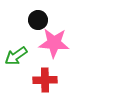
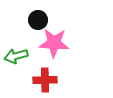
green arrow: rotated 20 degrees clockwise
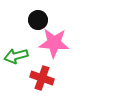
red cross: moved 3 px left, 2 px up; rotated 20 degrees clockwise
